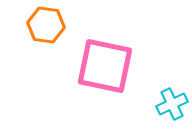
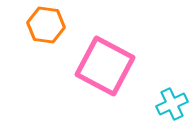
pink square: rotated 16 degrees clockwise
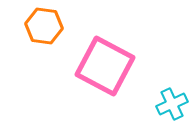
orange hexagon: moved 2 px left, 1 px down
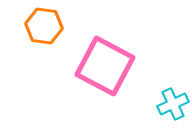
cyan cross: moved 1 px right
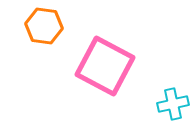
cyan cross: rotated 12 degrees clockwise
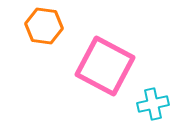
cyan cross: moved 20 px left
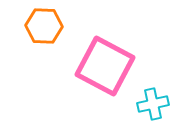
orange hexagon: rotated 6 degrees counterclockwise
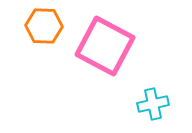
pink square: moved 20 px up
